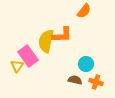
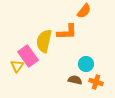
orange L-shape: moved 5 px right, 3 px up
yellow semicircle: moved 2 px left
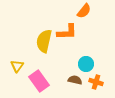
pink rectangle: moved 11 px right, 25 px down
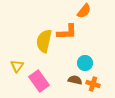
cyan circle: moved 1 px left, 1 px up
orange cross: moved 3 px left, 2 px down
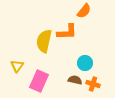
pink rectangle: rotated 60 degrees clockwise
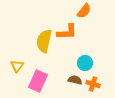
pink rectangle: moved 1 px left
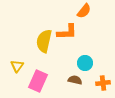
orange cross: moved 10 px right, 1 px up; rotated 24 degrees counterclockwise
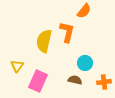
orange L-shape: rotated 75 degrees counterclockwise
orange cross: moved 1 px right, 1 px up
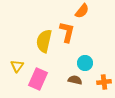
orange semicircle: moved 2 px left
pink rectangle: moved 2 px up
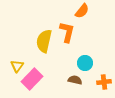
pink rectangle: moved 6 px left; rotated 20 degrees clockwise
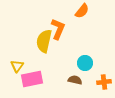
orange L-shape: moved 9 px left, 3 px up; rotated 10 degrees clockwise
pink rectangle: rotated 35 degrees clockwise
